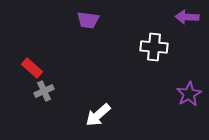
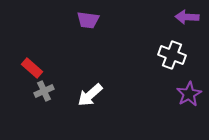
white cross: moved 18 px right, 8 px down; rotated 16 degrees clockwise
white arrow: moved 8 px left, 20 px up
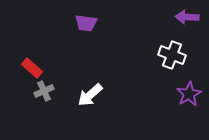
purple trapezoid: moved 2 px left, 3 px down
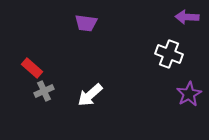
white cross: moved 3 px left, 1 px up
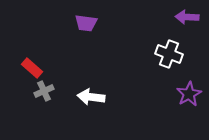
white arrow: moved 1 px right, 2 px down; rotated 48 degrees clockwise
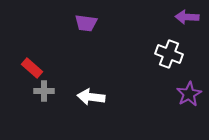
gray cross: rotated 24 degrees clockwise
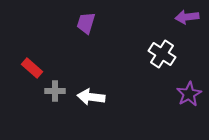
purple arrow: rotated 10 degrees counterclockwise
purple trapezoid: rotated 100 degrees clockwise
white cross: moved 7 px left; rotated 12 degrees clockwise
gray cross: moved 11 px right
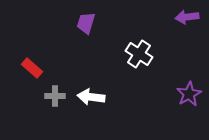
white cross: moved 23 px left
gray cross: moved 5 px down
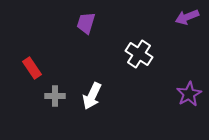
purple arrow: rotated 15 degrees counterclockwise
red rectangle: rotated 15 degrees clockwise
white arrow: moved 1 px right, 1 px up; rotated 72 degrees counterclockwise
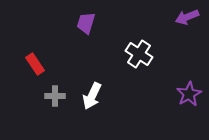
red rectangle: moved 3 px right, 4 px up
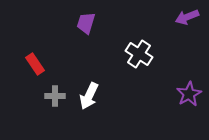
white arrow: moved 3 px left
